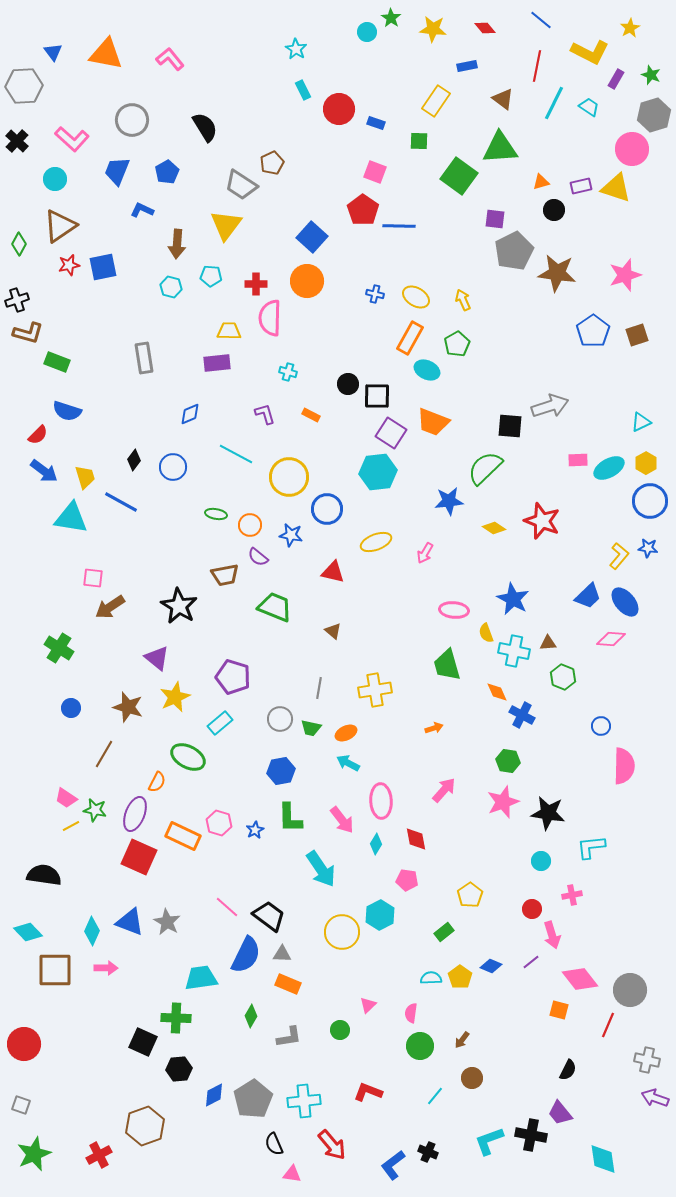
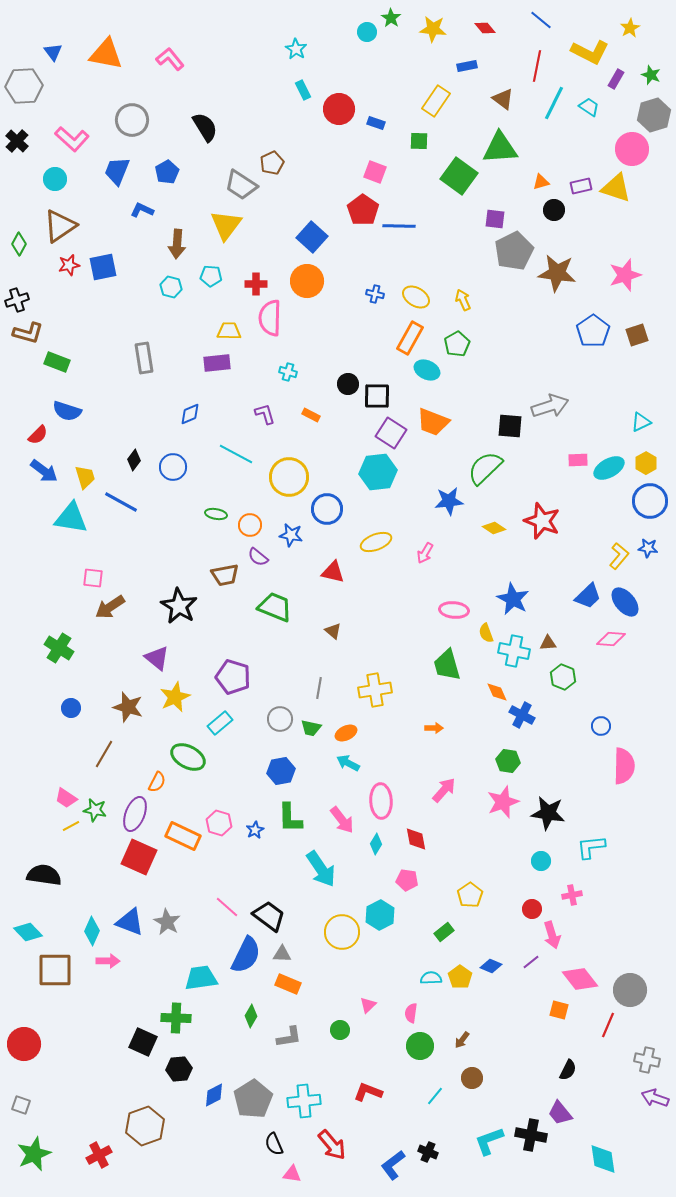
orange arrow at (434, 728): rotated 18 degrees clockwise
pink arrow at (106, 968): moved 2 px right, 7 px up
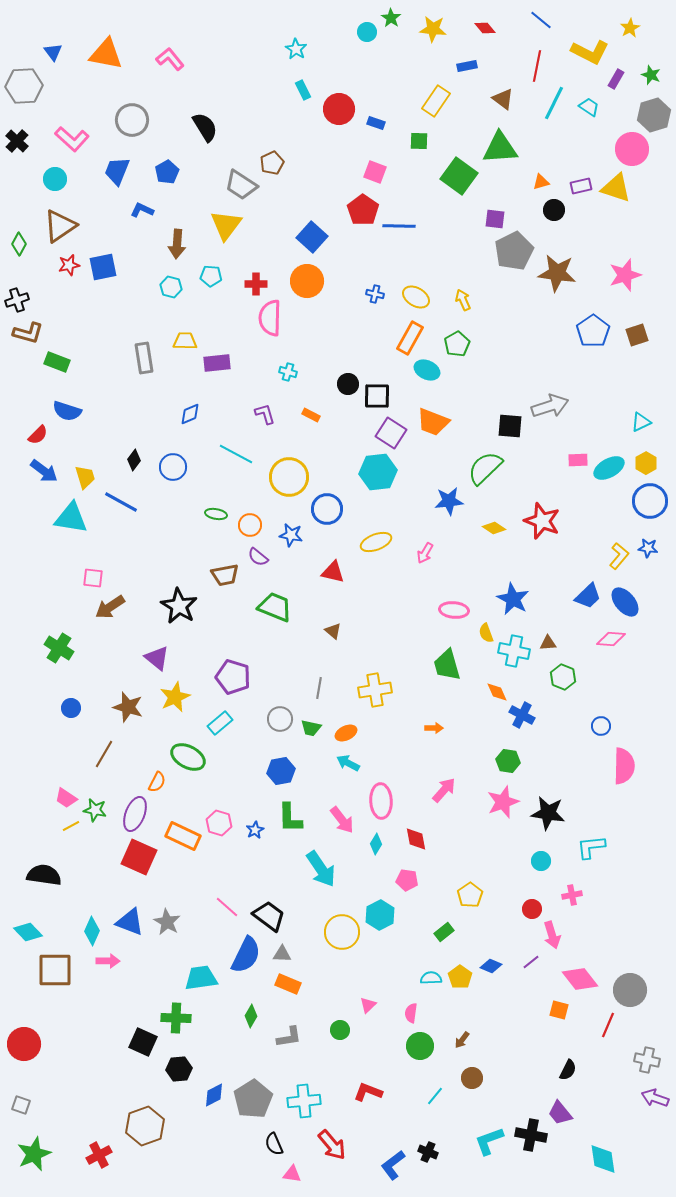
yellow trapezoid at (229, 331): moved 44 px left, 10 px down
